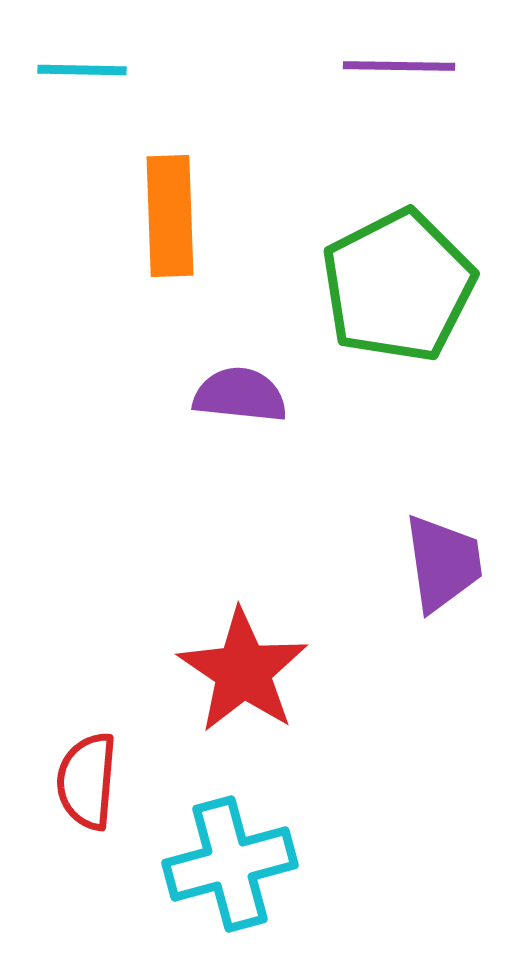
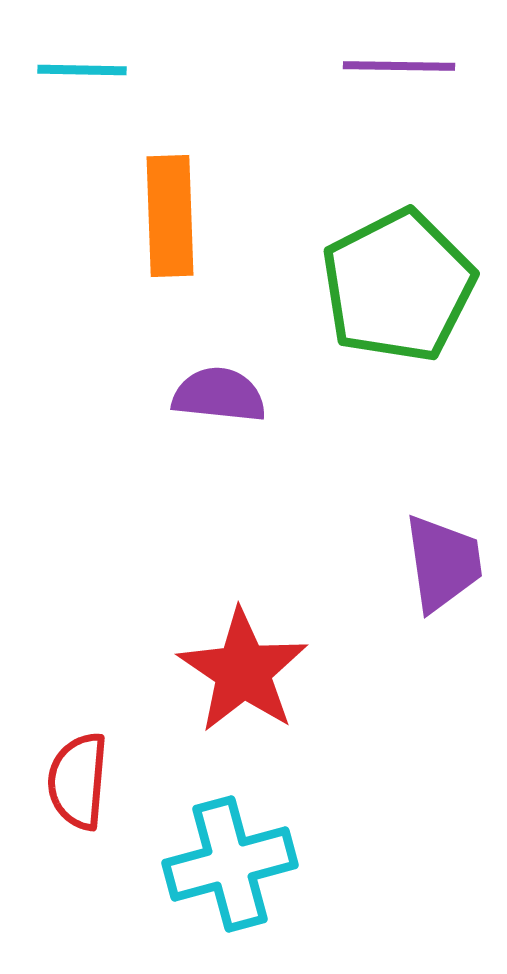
purple semicircle: moved 21 px left
red semicircle: moved 9 px left
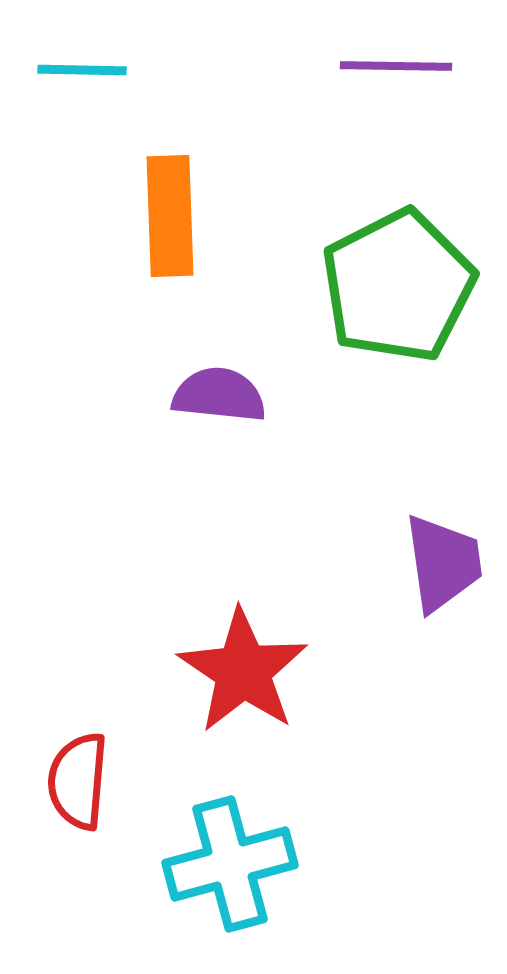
purple line: moved 3 px left
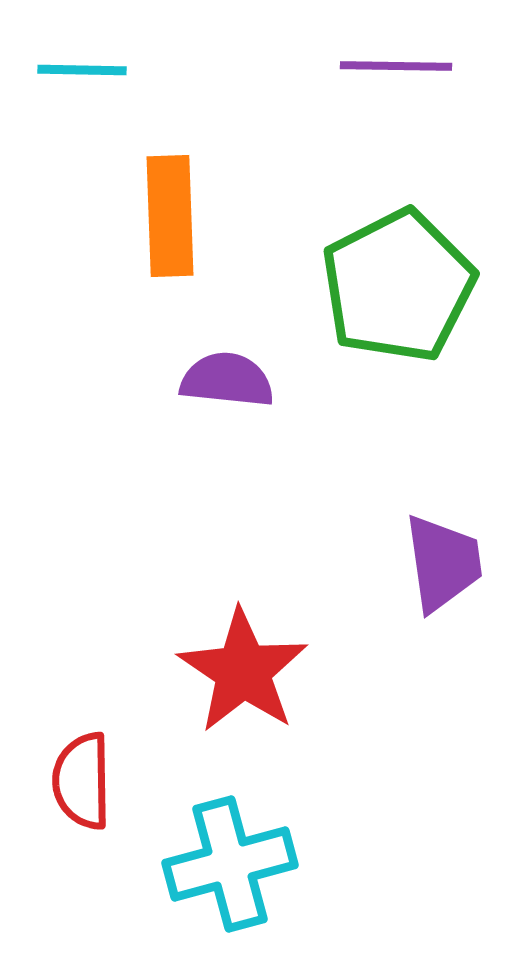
purple semicircle: moved 8 px right, 15 px up
red semicircle: moved 4 px right; rotated 6 degrees counterclockwise
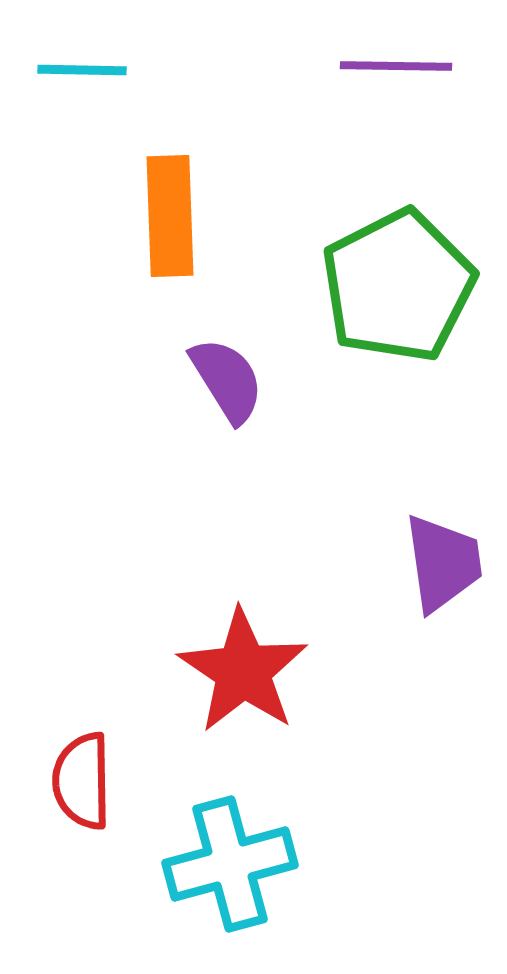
purple semicircle: rotated 52 degrees clockwise
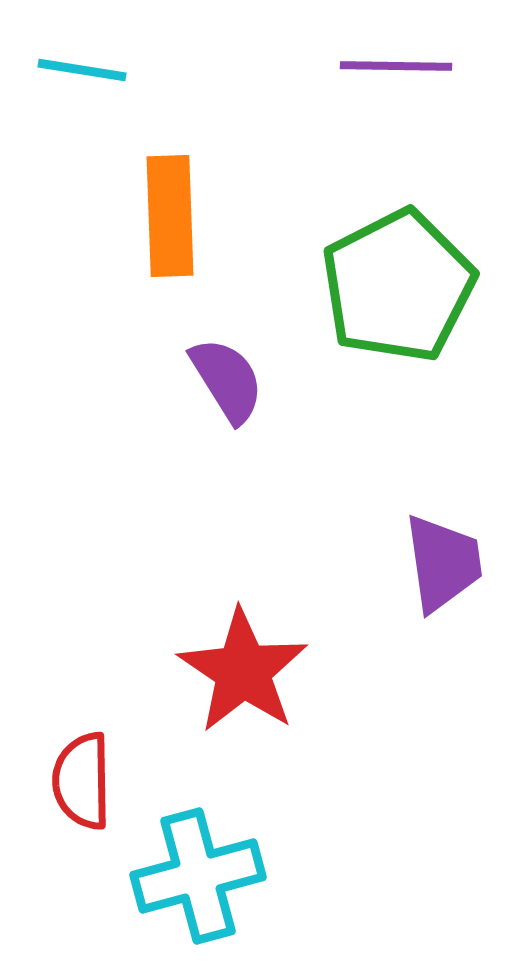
cyan line: rotated 8 degrees clockwise
cyan cross: moved 32 px left, 12 px down
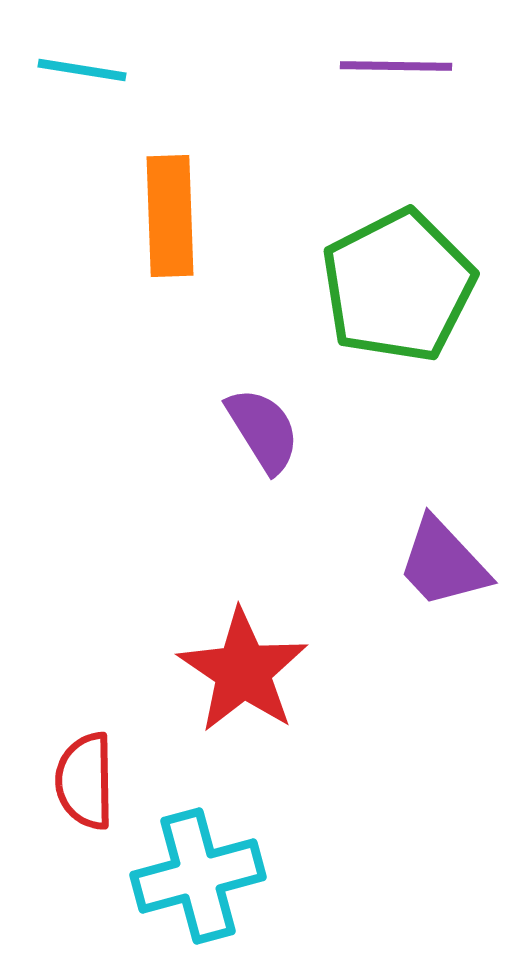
purple semicircle: moved 36 px right, 50 px down
purple trapezoid: rotated 145 degrees clockwise
red semicircle: moved 3 px right
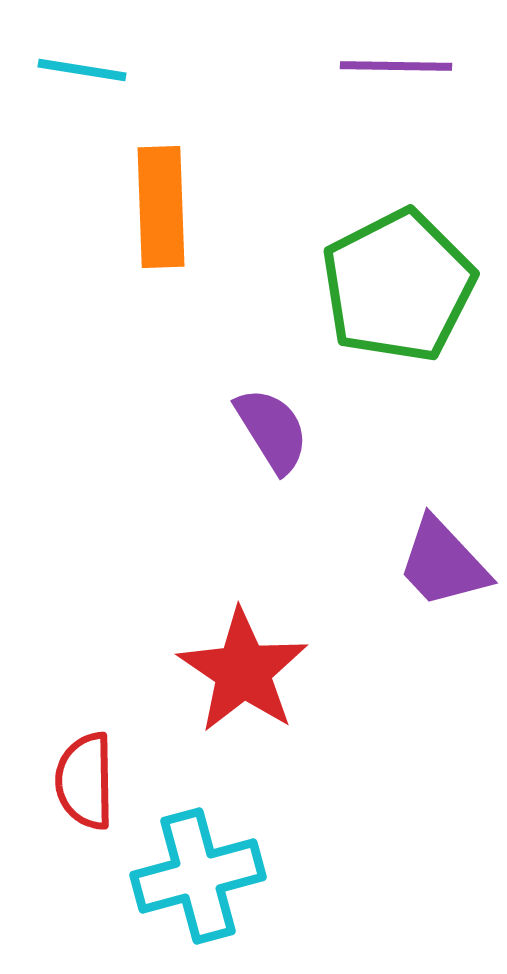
orange rectangle: moved 9 px left, 9 px up
purple semicircle: moved 9 px right
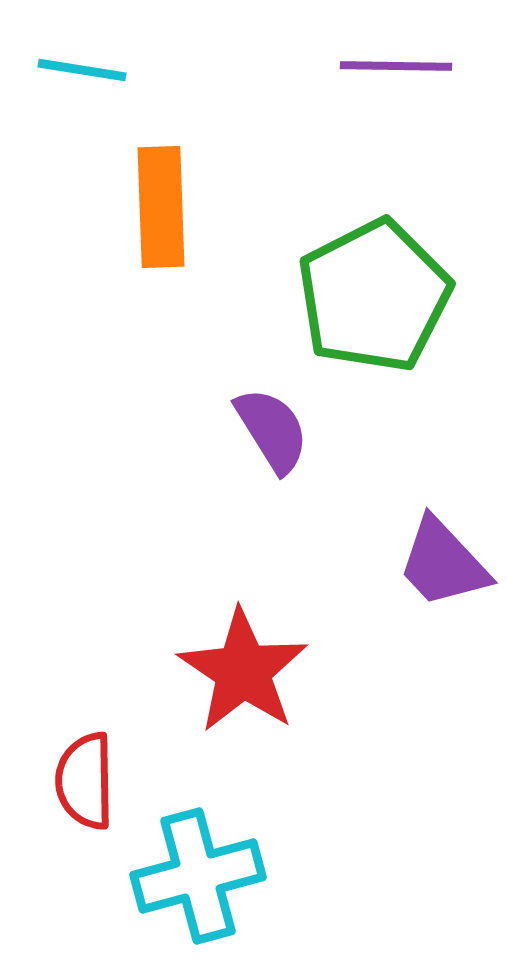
green pentagon: moved 24 px left, 10 px down
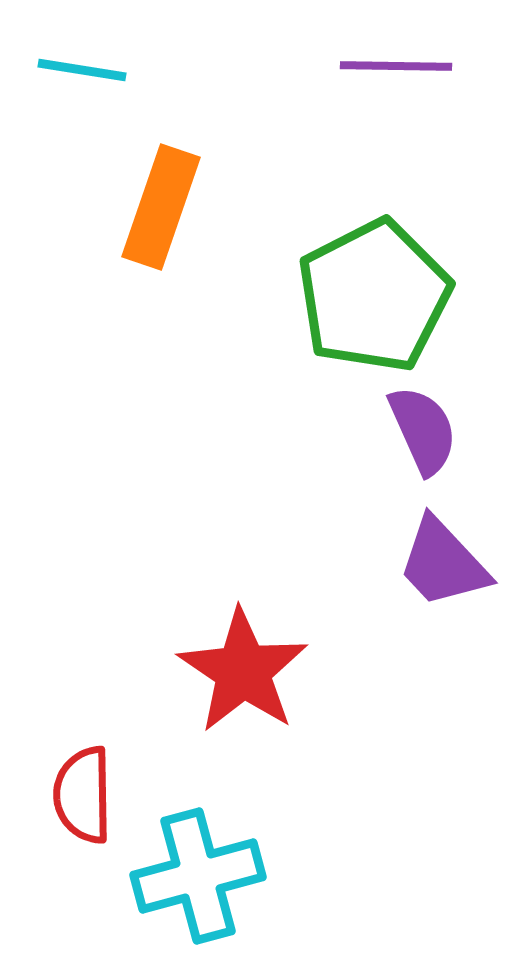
orange rectangle: rotated 21 degrees clockwise
purple semicircle: moved 151 px right; rotated 8 degrees clockwise
red semicircle: moved 2 px left, 14 px down
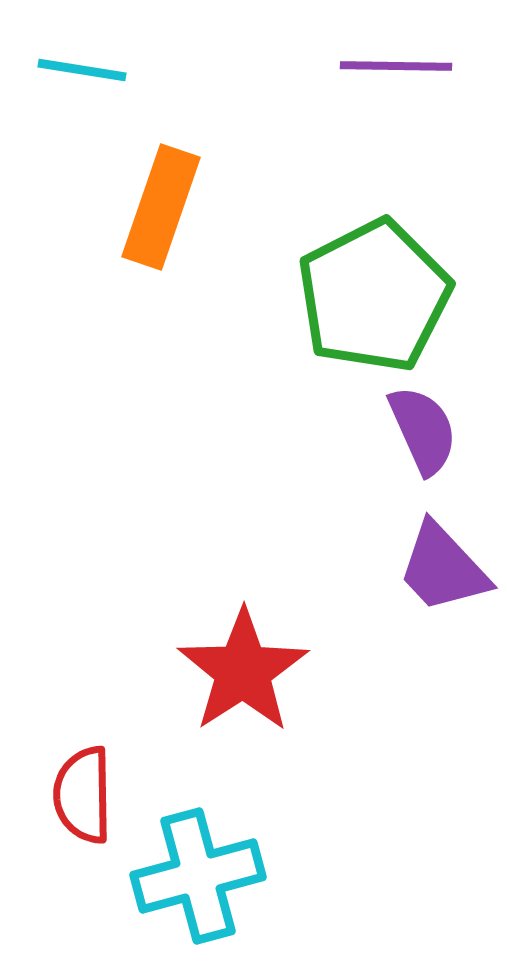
purple trapezoid: moved 5 px down
red star: rotated 5 degrees clockwise
